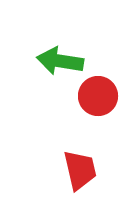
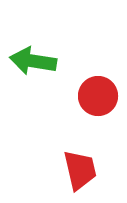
green arrow: moved 27 px left
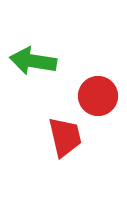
red trapezoid: moved 15 px left, 33 px up
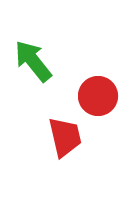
green arrow: rotated 42 degrees clockwise
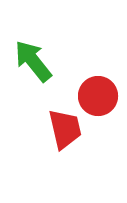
red trapezoid: moved 8 px up
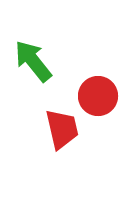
red trapezoid: moved 3 px left
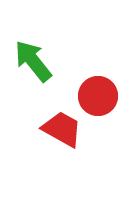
red trapezoid: rotated 48 degrees counterclockwise
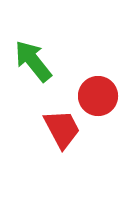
red trapezoid: rotated 33 degrees clockwise
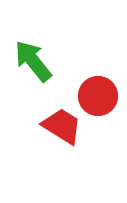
red trapezoid: moved 3 px up; rotated 30 degrees counterclockwise
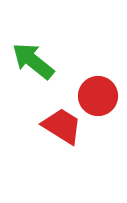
green arrow: rotated 12 degrees counterclockwise
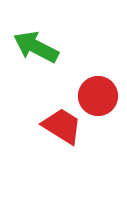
green arrow: moved 3 px right, 14 px up; rotated 12 degrees counterclockwise
